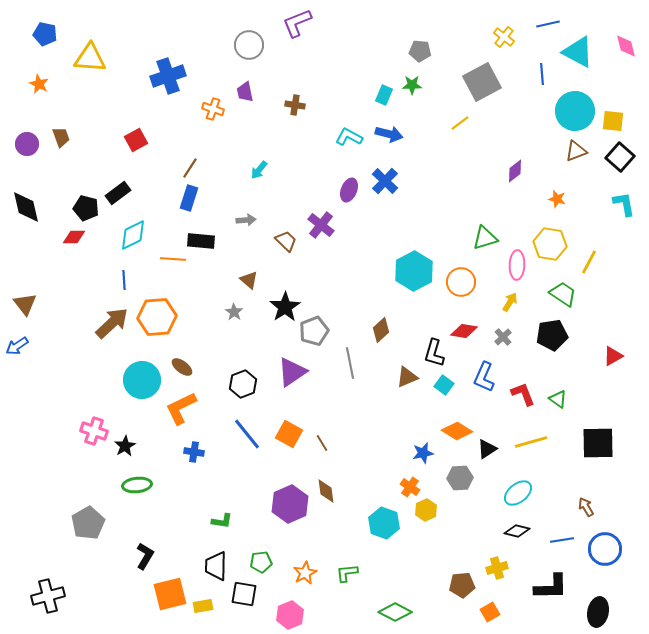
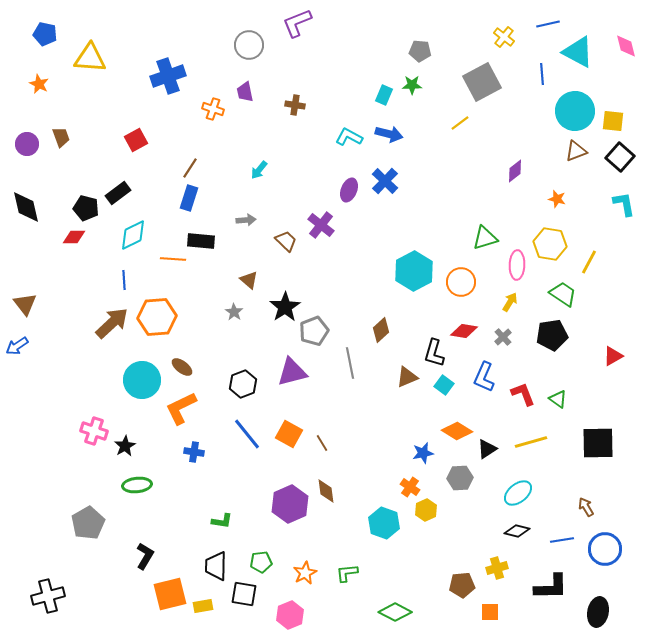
purple triangle at (292, 372): rotated 20 degrees clockwise
orange square at (490, 612): rotated 30 degrees clockwise
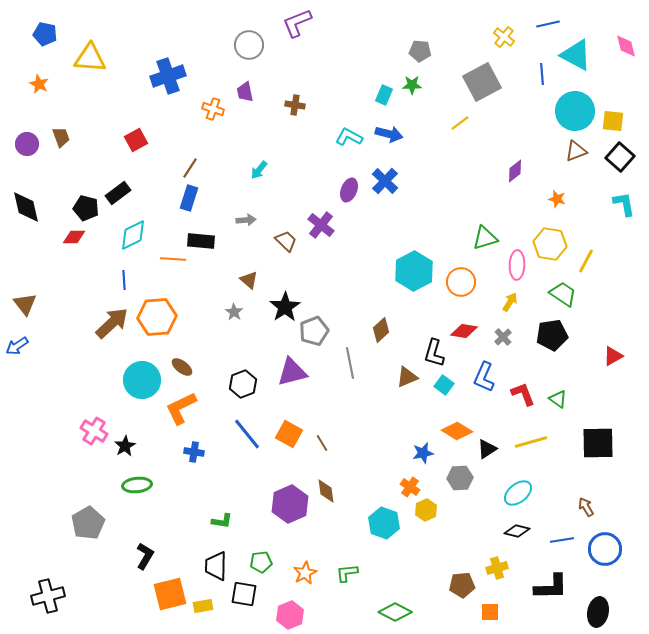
cyan triangle at (578, 52): moved 2 px left, 3 px down
yellow line at (589, 262): moved 3 px left, 1 px up
pink cross at (94, 431): rotated 12 degrees clockwise
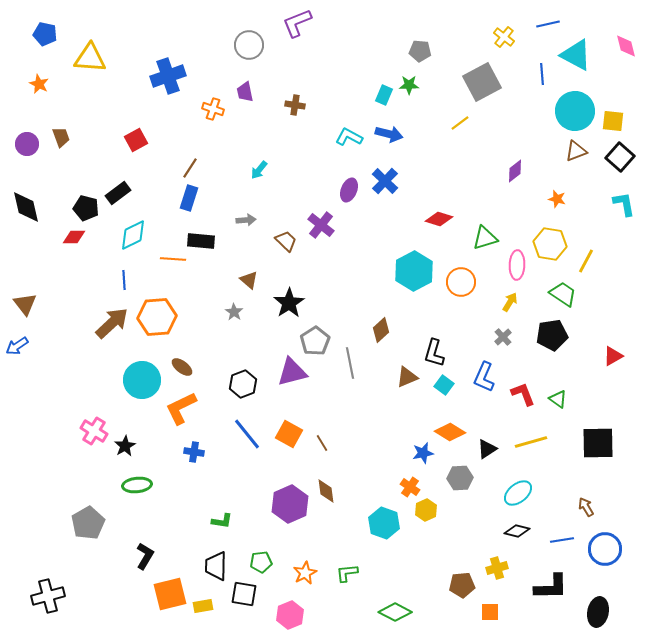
green star at (412, 85): moved 3 px left
black star at (285, 307): moved 4 px right, 4 px up
gray pentagon at (314, 331): moved 1 px right, 10 px down; rotated 12 degrees counterclockwise
red diamond at (464, 331): moved 25 px left, 112 px up; rotated 8 degrees clockwise
orange diamond at (457, 431): moved 7 px left, 1 px down
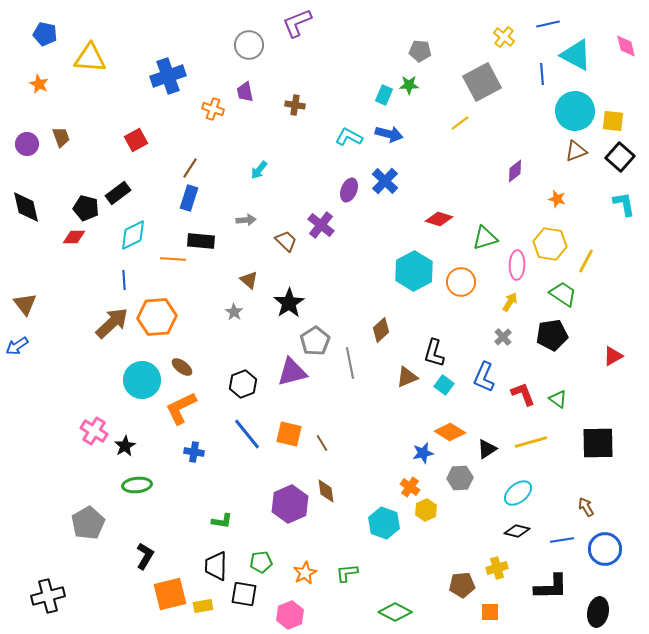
orange square at (289, 434): rotated 16 degrees counterclockwise
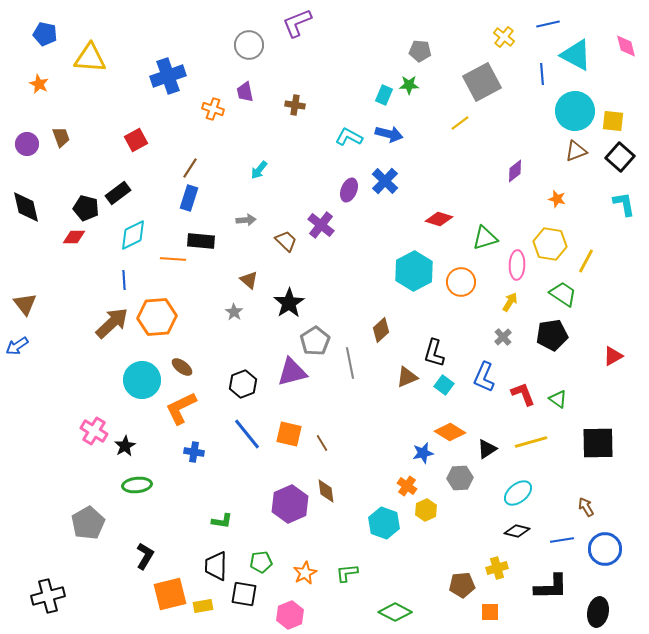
orange cross at (410, 487): moved 3 px left, 1 px up
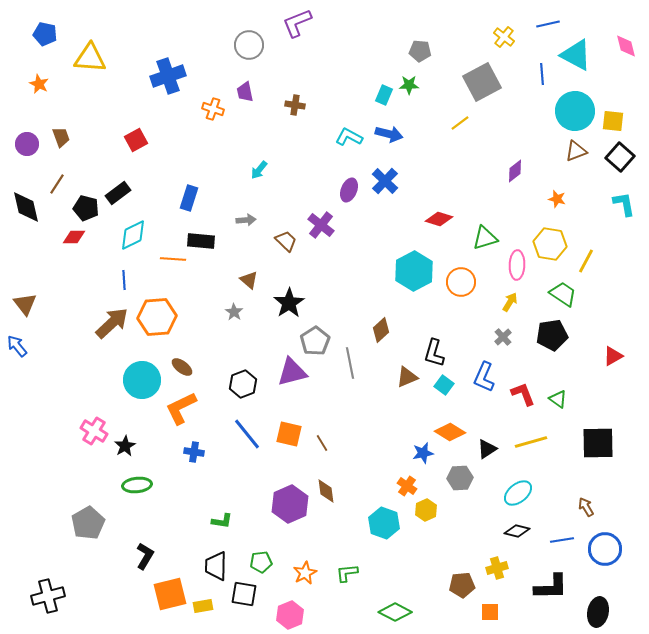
brown line at (190, 168): moved 133 px left, 16 px down
blue arrow at (17, 346): rotated 85 degrees clockwise
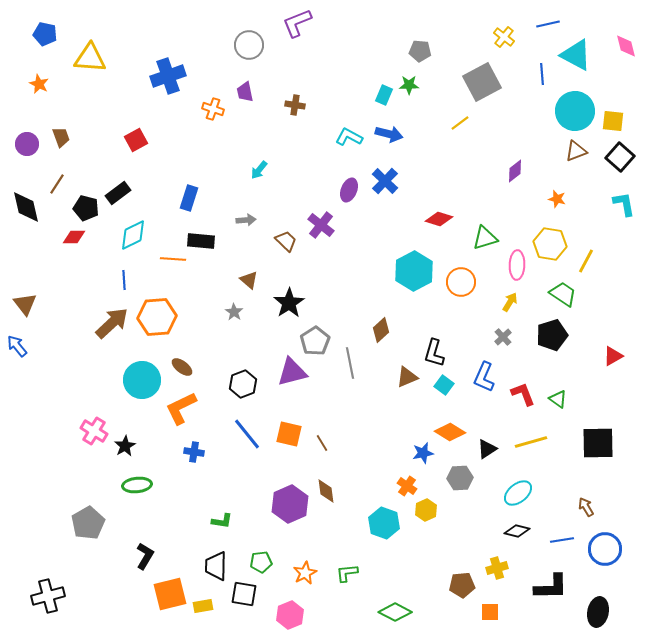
black pentagon at (552, 335): rotated 8 degrees counterclockwise
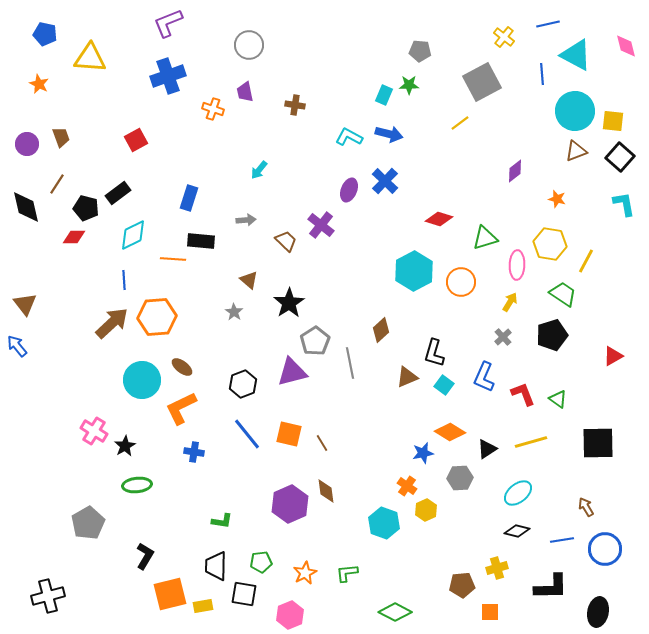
purple L-shape at (297, 23): moved 129 px left
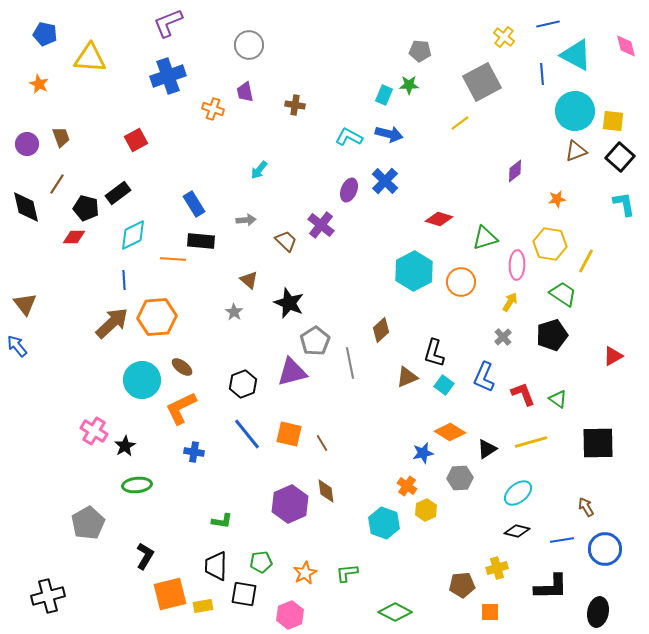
blue rectangle at (189, 198): moved 5 px right, 6 px down; rotated 50 degrees counterclockwise
orange star at (557, 199): rotated 24 degrees counterclockwise
black star at (289, 303): rotated 16 degrees counterclockwise
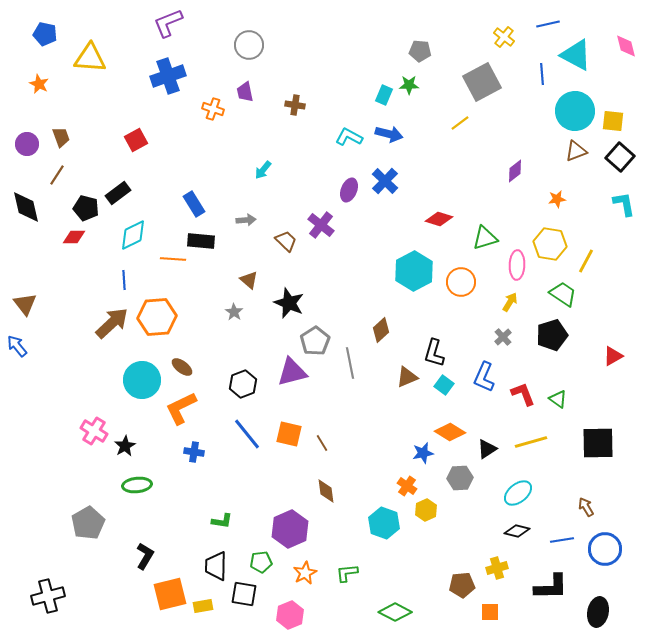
cyan arrow at (259, 170): moved 4 px right
brown line at (57, 184): moved 9 px up
purple hexagon at (290, 504): moved 25 px down
